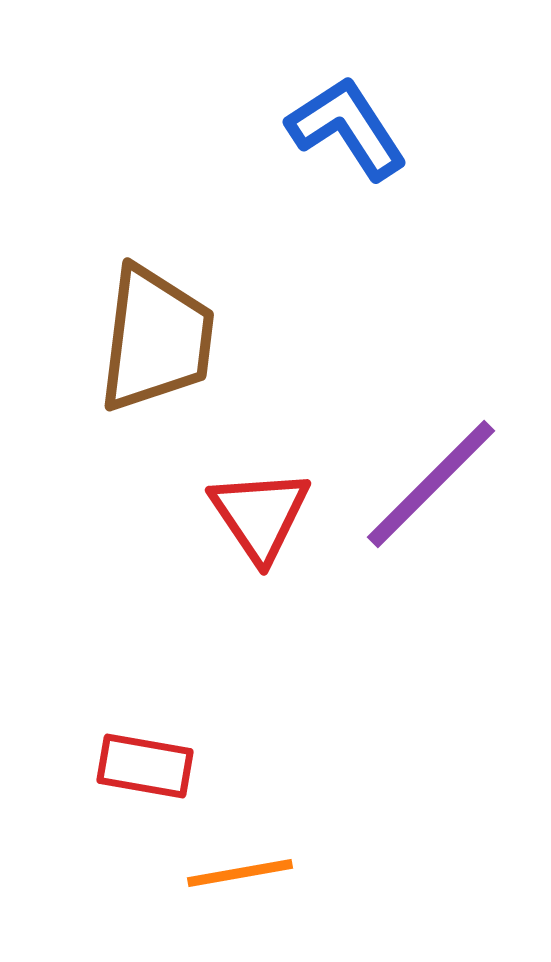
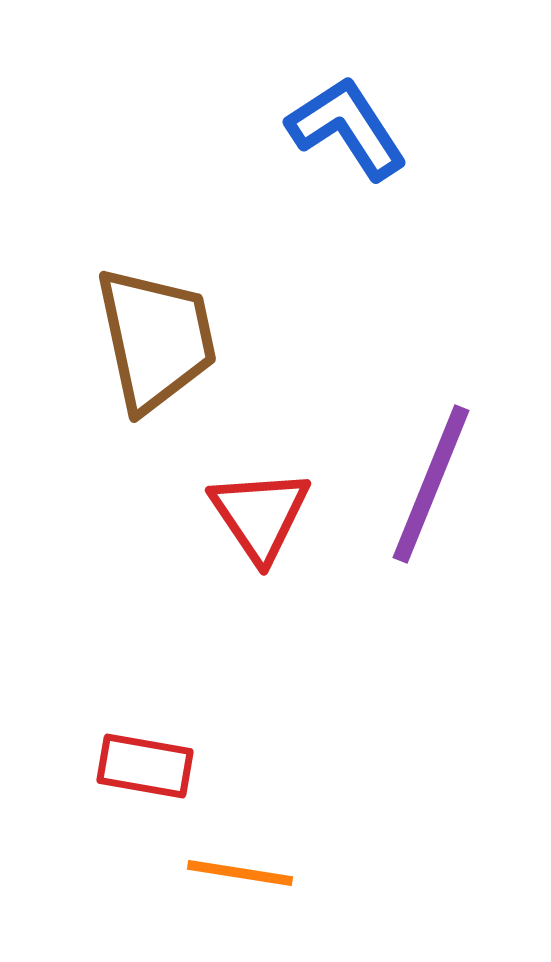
brown trapezoid: rotated 19 degrees counterclockwise
purple line: rotated 23 degrees counterclockwise
orange line: rotated 19 degrees clockwise
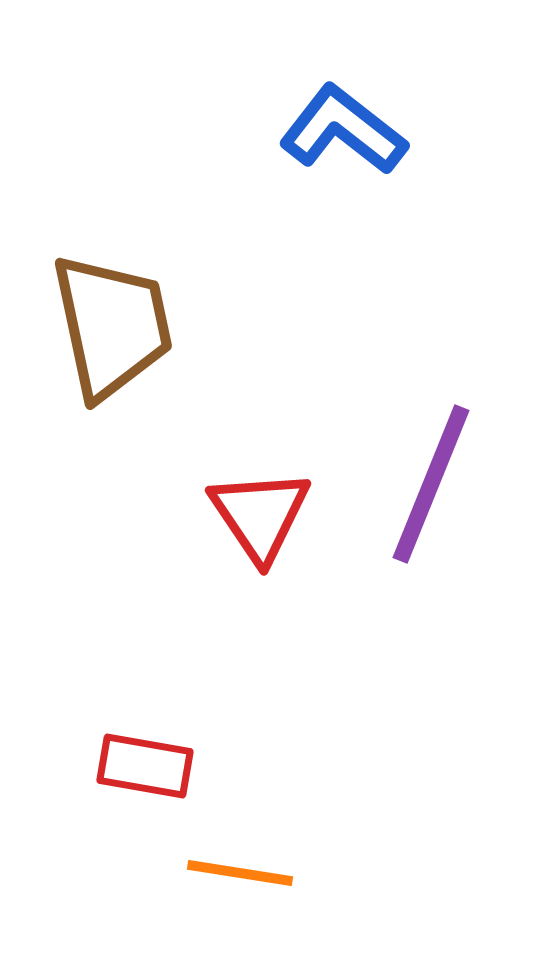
blue L-shape: moved 4 px left, 2 px down; rotated 19 degrees counterclockwise
brown trapezoid: moved 44 px left, 13 px up
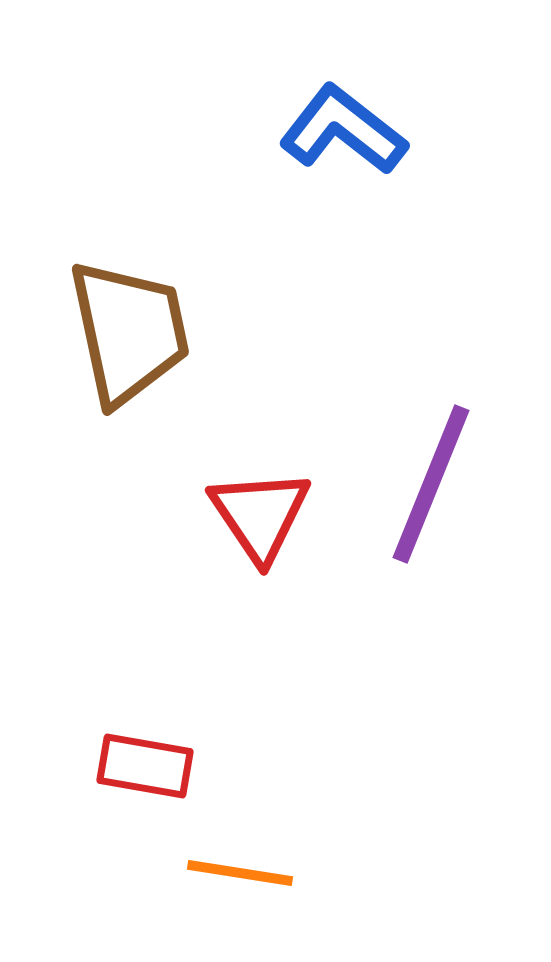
brown trapezoid: moved 17 px right, 6 px down
